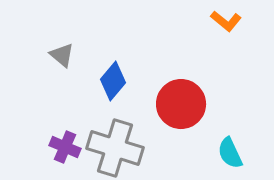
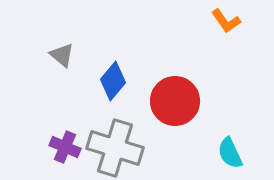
orange L-shape: rotated 16 degrees clockwise
red circle: moved 6 px left, 3 px up
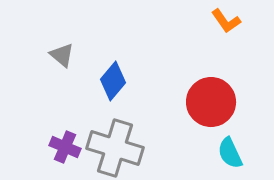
red circle: moved 36 px right, 1 px down
